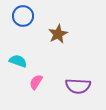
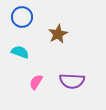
blue circle: moved 1 px left, 1 px down
cyan semicircle: moved 2 px right, 9 px up
purple semicircle: moved 6 px left, 5 px up
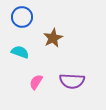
brown star: moved 5 px left, 4 px down
